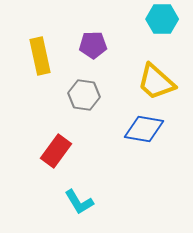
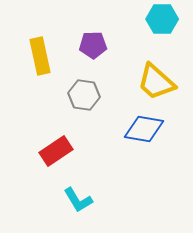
red rectangle: rotated 20 degrees clockwise
cyan L-shape: moved 1 px left, 2 px up
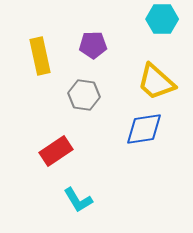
blue diamond: rotated 18 degrees counterclockwise
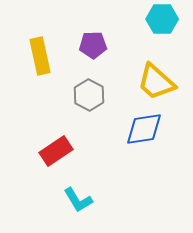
gray hexagon: moved 5 px right; rotated 20 degrees clockwise
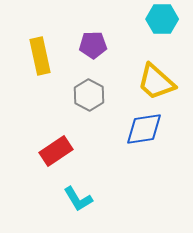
cyan L-shape: moved 1 px up
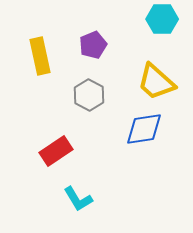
purple pentagon: rotated 20 degrees counterclockwise
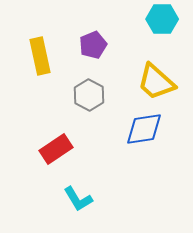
red rectangle: moved 2 px up
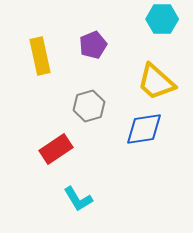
gray hexagon: moved 11 px down; rotated 16 degrees clockwise
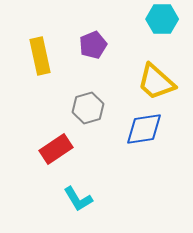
gray hexagon: moved 1 px left, 2 px down
